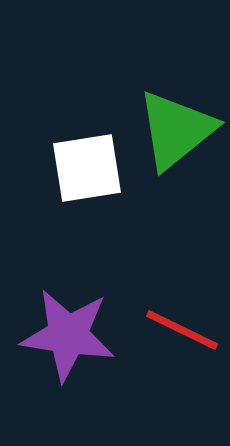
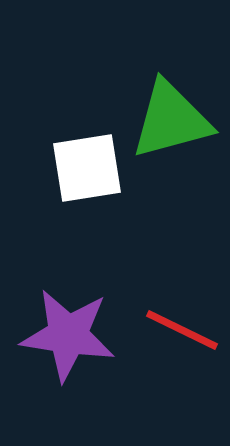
green triangle: moved 5 px left, 10 px up; rotated 24 degrees clockwise
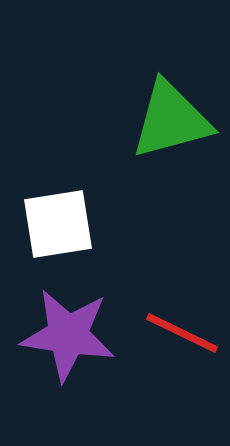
white square: moved 29 px left, 56 px down
red line: moved 3 px down
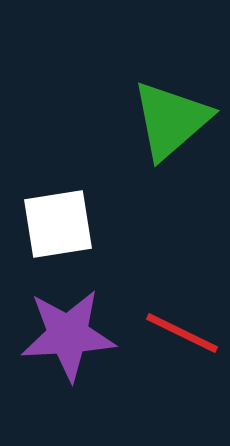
green triangle: rotated 26 degrees counterclockwise
purple star: rotated 12 degrees counterclockwise
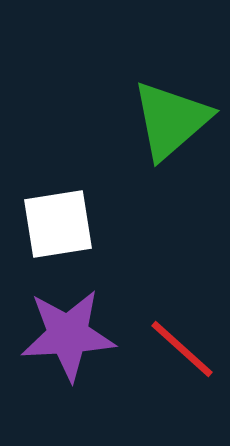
red line: moved 16 px down; rotated 16 degrees clockwise
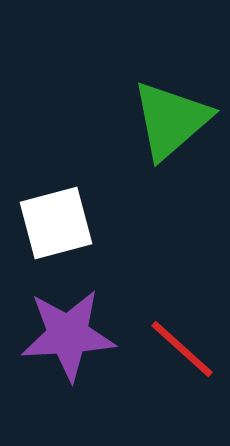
white square: moved 2 px left, 1 px up; rotated 6 degrees counterclockwise
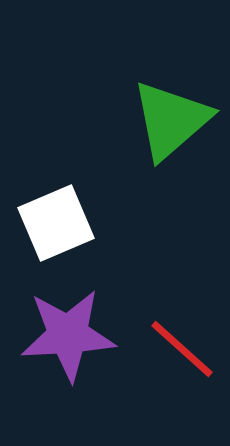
white square: rotated 8 degrees counterclockwise
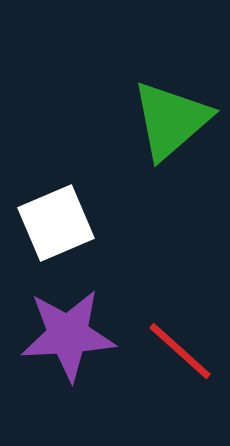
red line: moved 2 px left, 2 px down
